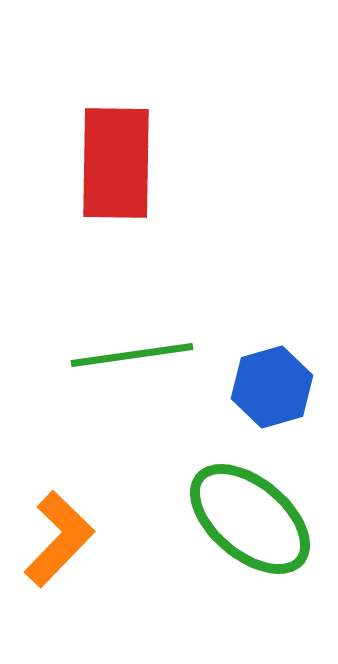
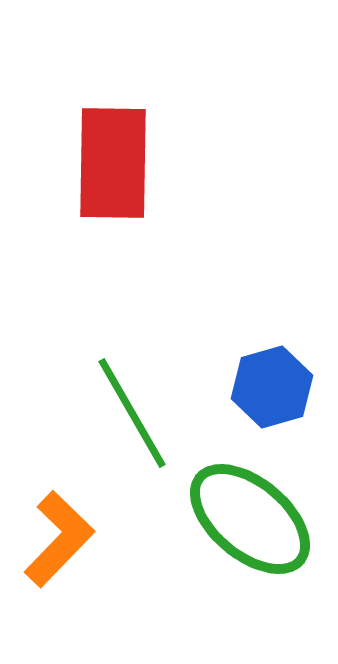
red rectangle: moved 3 px left
green line: moved 58 px down; rotated 68 degrees clockwise
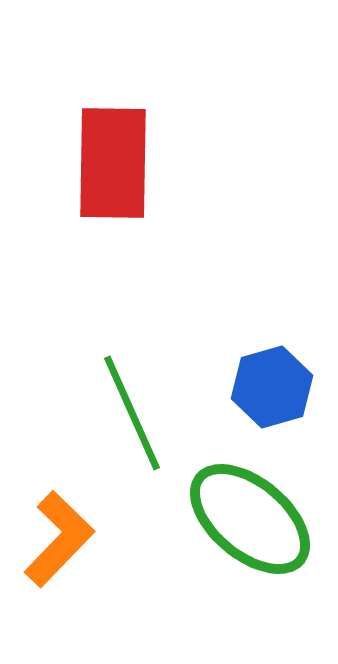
green line: rotated 6 degrees clockwise
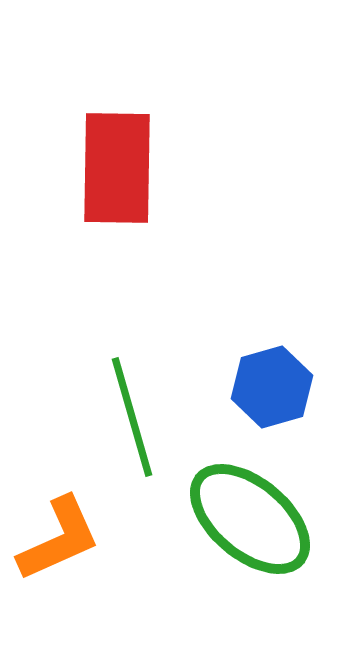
red rectangle: moved 4 px right, 5 px down
green line: moved 4 px down; rotated 8 degrees clockwise
orange L-shape: rotated 22 degrees clockwise
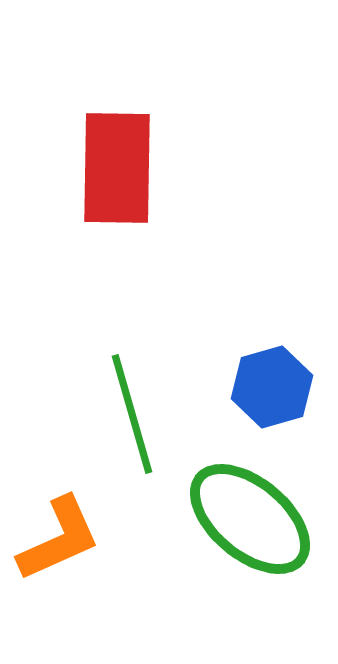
green line: moved 3 px up
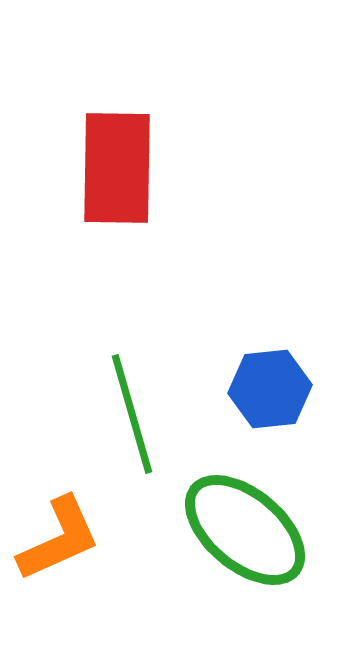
blue hexagon: moved 2 px left, 2 px down; rotated 10 degrees clockwise
green ellipse: moved 5 px left, 11 px down
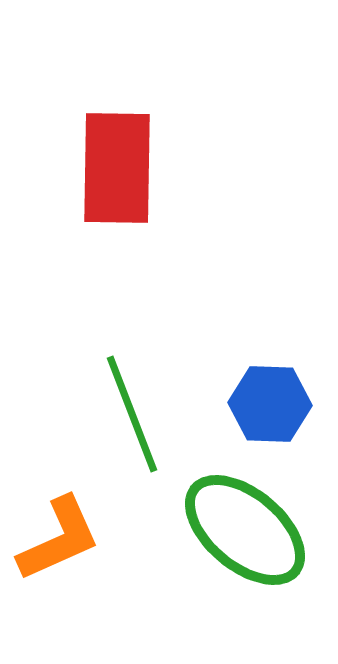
blue hexagon: moved 15 px down; rotated 8 degrees clockwise
green line: rotated 5 degrees counterclockwise
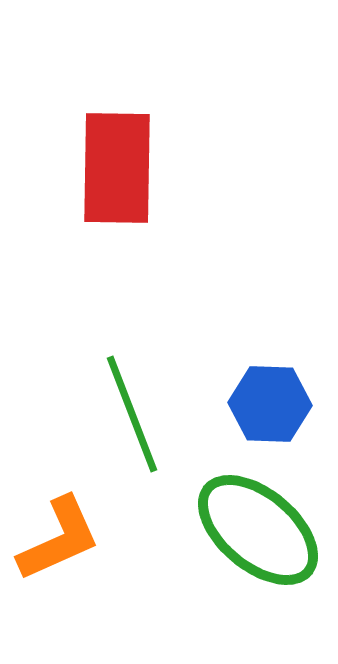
green ellipse: moved 13 px right
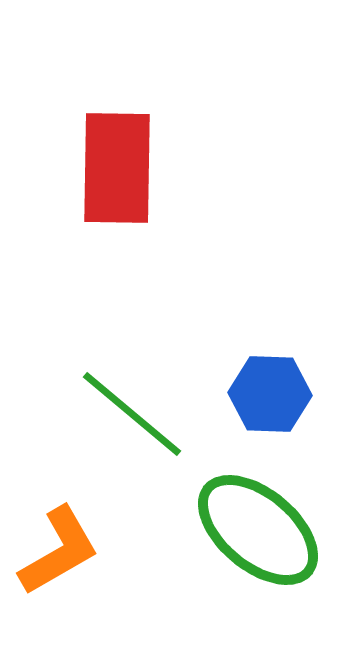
blue hexagon: moved 10 px up
green line: rotated 29 degrees counterclockwise
orange L-shape: moved 12 px down; rotated 6 degrees counterclockwise
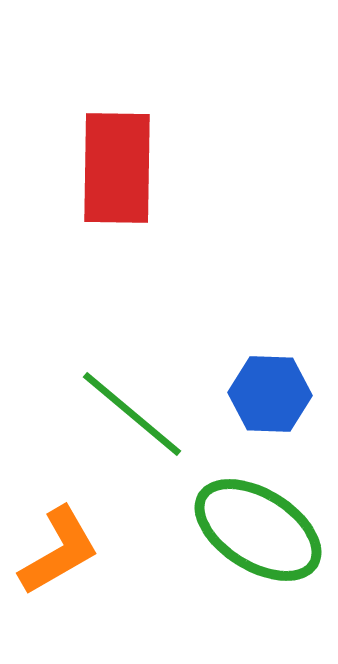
green ellipse: rotated 8 degrees counterclockwise
